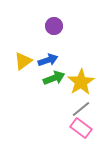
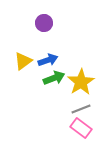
purple circle: moved 10 px left, 3 px up
gray line: rotated 18 degrees clockwise
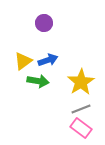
green arrow: moved 16 px left, 3 px down; rotated 30 degrees clockwise
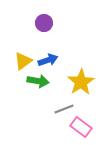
gray line: moved 17 px left
pink rectangle: moved 1 px up
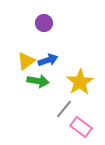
yellow triangle: moved 3 px right
yellow star: moved 1 px left
gray line: rotated 30 degrees counterclockwise
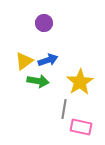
yellow triangle: moved 2 px left
gray line: rotated 30 degrees counterclockwise
pink rectangle: rotated 25 degrees counterclockwise
